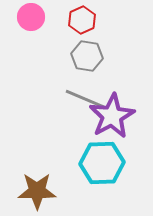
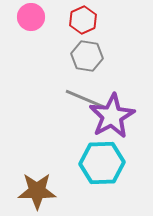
red hexagon: moved 1 px right
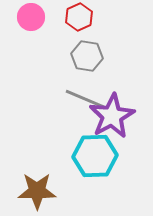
red hexagon: moved 4 px left, 3 px up
cyan hexagon: moved 7 px left, 7 px up
